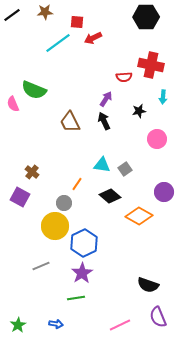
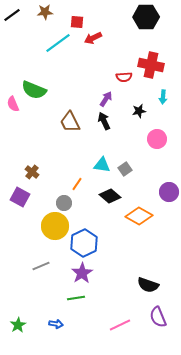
purple circle: moved 5 px right
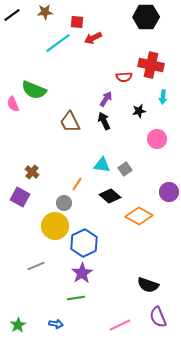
gray line: moved 5 px left
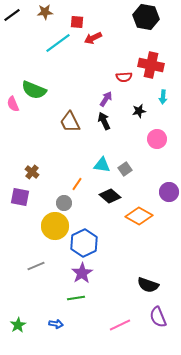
black hexagon: rotated 10 degrees clockwise
purple square: rotated 18 degrees counterclockwise
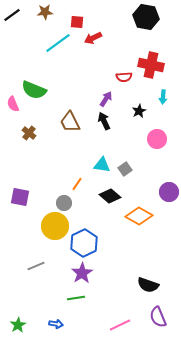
black star: rotated 16 degrees counterclockwise
brown cross: moved 3 px left, 39 px up
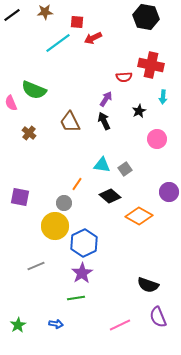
pink semicircle: moved 2 px left, 1 px up
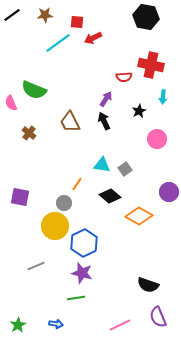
brown star: moved 3 px down
purple star: rotated 25 degrees counterclockwise
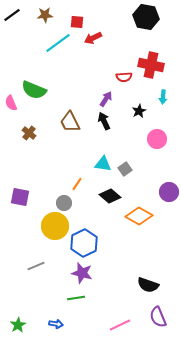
cyan triangle: moved 1 px right, 1 px up
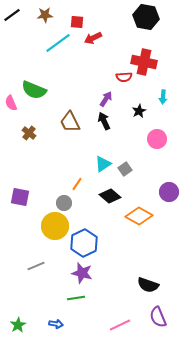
red cross: moved 7 px left, 3 px up
cyan triangle: rotated 42 degrees counterclockwise
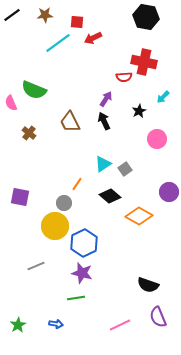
cyan arrow: rotated 40 degrees clockwise
